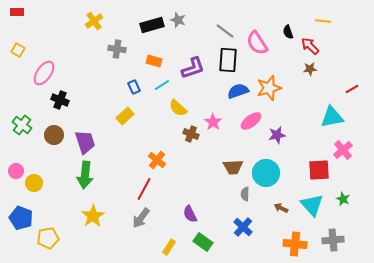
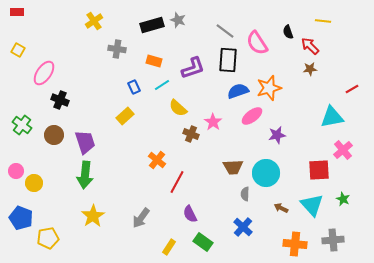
pink ellipse at (251, 121): moved 1 px right, 5 px up
red line at (144, 189): moved 33 px right, 7 px up
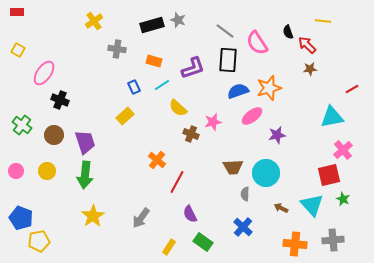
red arrow at (310, 46): moved 3 px left, 1 px up
pink star at (213, 122): rotated 24 degrees clockwise
red square at (319, 170): moved 10 px right, 5 px down; rotated 10 degrees counterclockwise
yellow circle at (34, 183): moved 13 px right, 12 px up
yellow pentagon at (48, 238): moved 9 px left, 3 px down
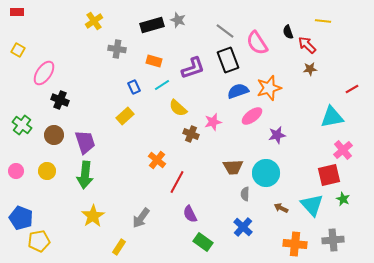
black rectangle at (228, 60): rotated 25 degrees counterclockwise
yellow rectangle at (169, 247): moved 50 px left
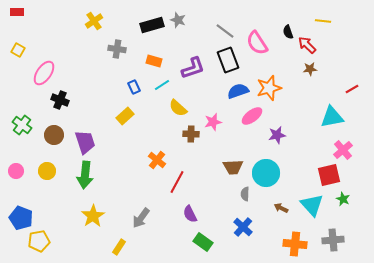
brown cross at (191, 134): rotated 21 degrees counterclockwise
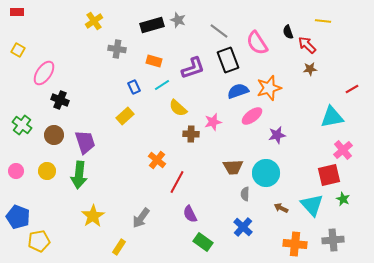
gray line at (225, 31): moved 6 px left
green arrow at (85, 175): moved 6 px left
blue pentagon at (21, 218): moved 3 px left, 1 px up
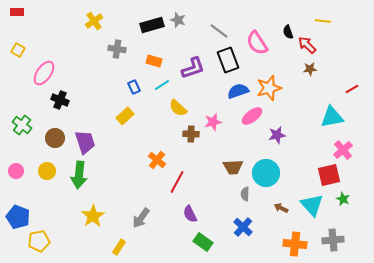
brown circle at (54, 135): moved 1 px right, 3 px down
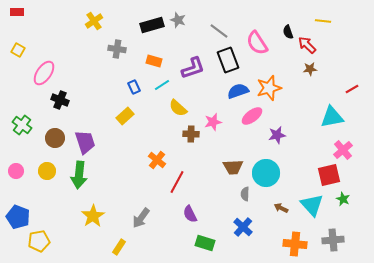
green rectangle at (203, 242): moved 2 px right, 1 px down; rotated 18 degrees counterclockwise
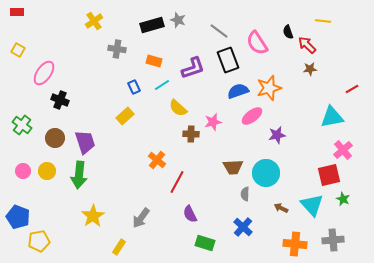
pink circle at (16, 171): moved 7 px right
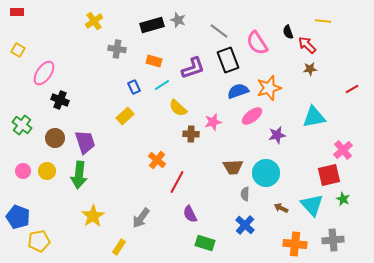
cyan triangle at (332, 117): moved 18 px left
blue cross at (243, 227): moved 2 px right, 2 px up
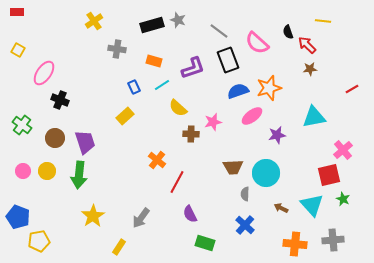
pink semicircle at (257, 43): rotated 15 degrees counterclockwise
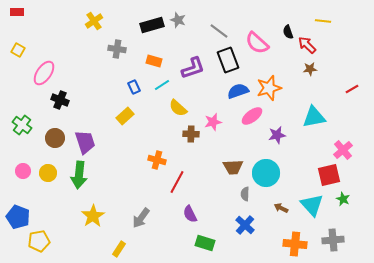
orange cross at (157, 160): rotated 24 degrees counterclockwise
yellow circle at (47, 171): moved 1 px right, 2 px down
yellow rectangle at (119, 247): moved 2 px down
